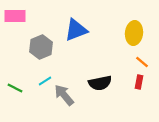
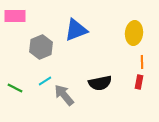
orange line: rotated 48 degrees clockwise
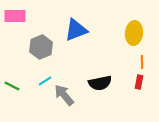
green line: moved 3 px left, 2 px up
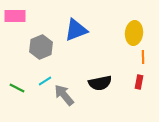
orange line: moved 1 px right, 5 px up
green line: moved 5 px right, 2 px down
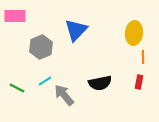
blue triangle: rotated 25 degrees counterclockwise
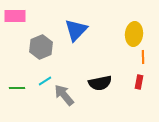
yellow ellipse: moved 1 px down
green line: rotated 28 degrees counterclockwise
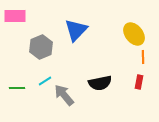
yellow ellipse: rotated 45 degrees counterclockwise
